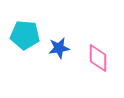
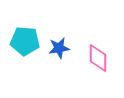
cyan pentagon: moved 6 px down
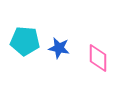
blue star: rotated 20 degrees clockwise
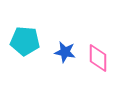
blue star: moved 6 px right, 4 px down
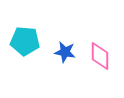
pink diamond: moved 2 px right, 2 px up
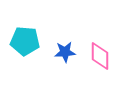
blue star: rotated 15 degrees counterclockwise
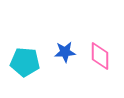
cyan pentagon: moved 21 px down
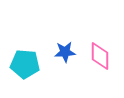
cyan pentagon: moved 2 px down
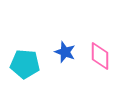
blue star: rotated 25 degrees clockwise
